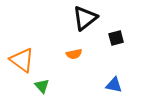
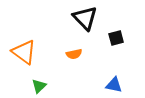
black triangle: rotated 36 degrees counterclockwise
orange triangle: moved 2 px right, 8 px up
green triangle: moved 3 px left; rotated 28 degrees clockwise
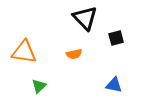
orange triangle: rotated 28 degrees counterclockwise
